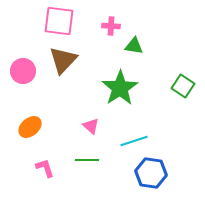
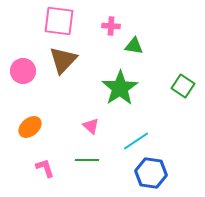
cyan line: moved 2 px right; rotated 16 degrees counterclockwise
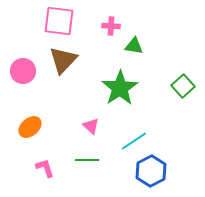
green square: rotated 15 degrees clockwise
cyan line: moved 2 px left
blue hexagon: moved 2 px up; rotated 24 degrees clockwise
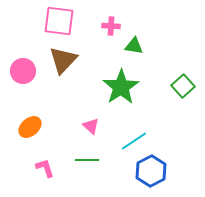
green star: moved 1 px right, 1 px up
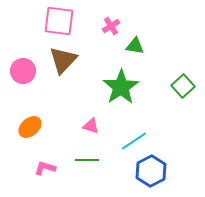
pink cross: rotated 36 degrees counterclockwise
green triangle: moved 1 px right
pink triangle: rotated 24 degrees counterclockwise
pink L-shape: rotated 55 degrees counterclockwise
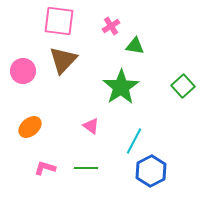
pink triangle: rotated 18 degrees clockwise
cyan line: rotated 28 degrees counterclockwise
green line: moved 1 px left, 8 px down
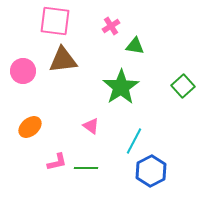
pink square: moved 4 px left
brown triangle: rotated 40 degrees clockwise
pink L-shape: moved 12 px right, 6 px up; rotated 150 degrees clockwise
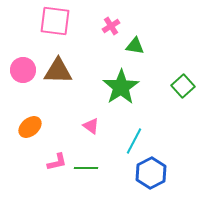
brown triangle: moved 5 px left, 11 px down; rotated 8 degrees clockwise
pink circle: moved 1 px up
blue hexagon: moved 2 px down
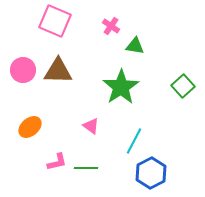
pink square: rotated 16 degrees clockwise
pink cross: rotated 24 degrees counterclockwise
